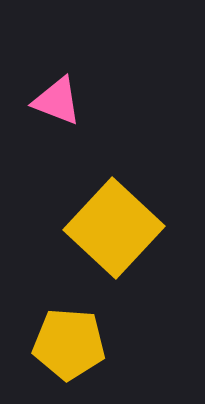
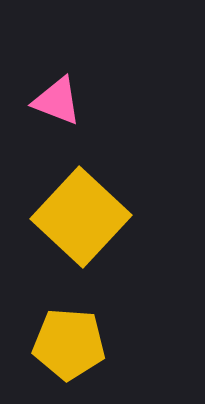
yellow square: moved 33 px left, 11 px up
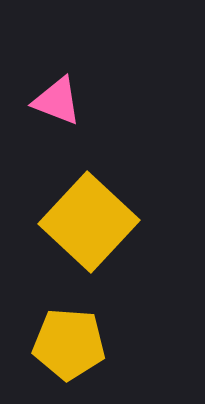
yellow square: moved 8 px right, 5 px down
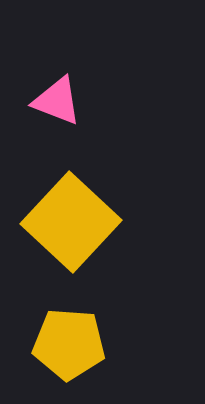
yellow square: moved 18 px left
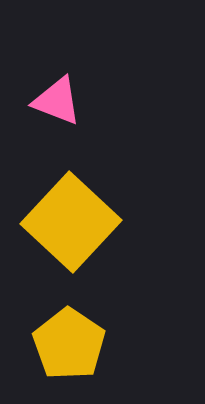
yellow pentagon: rotated 30 degrees clockwise
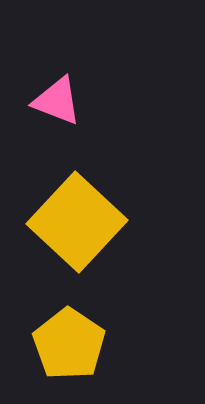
yellow square: moved 6 px right
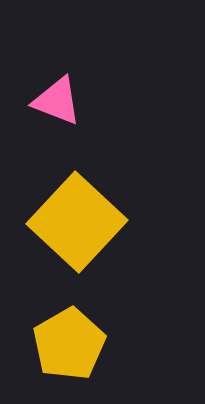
yellow pentagon: rotated 8 degrees clockwise
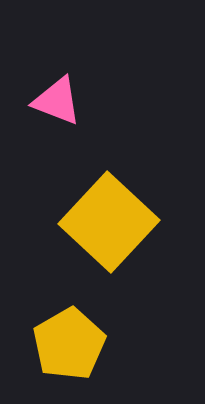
yellow square: moved 32 px right
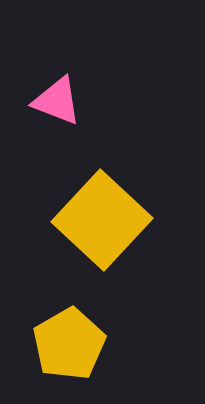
yellow square: moved 7 px left, 2 px up
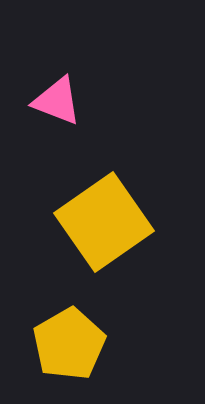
yellow square: moved 2 px right, 2 px down; rotated 12 degrees clockwise
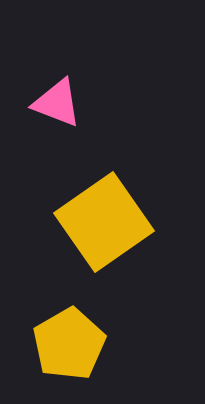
pink triangle: moved 2 px down
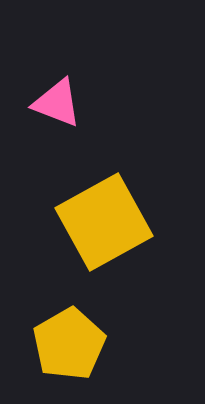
yellow square: rotated 6 degrees clockwise
